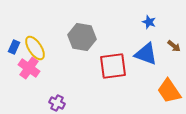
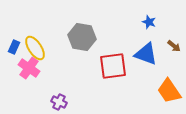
purple cross: moved 2 px right, 1 px up
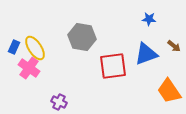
blue star: moved 3 px up; rotated 16 degrees counterclockwise
blue triangle: rotated 40 degrees counterclockwise
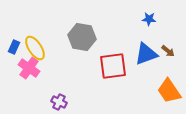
brown arrow: moved 6 px left, 5 px down
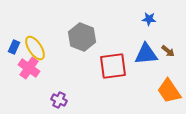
gray hexagon: rotated 12 degrees clockwise
blue triangle: rotated 15 degrees clockwise
purple cross: moved 2 px up
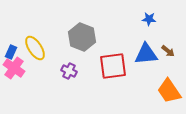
blue rectangle: moved 3 px left, 5 px down
pink cross: moved 15 px left
purple cross: moved 10 px right, 29 px up
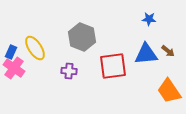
purple cross: rotated 21 degrees counterclockwise
